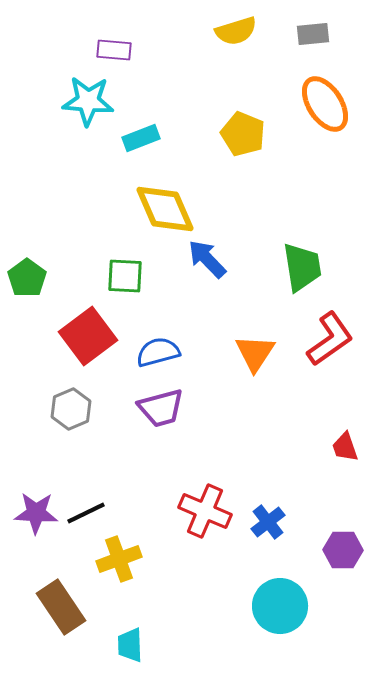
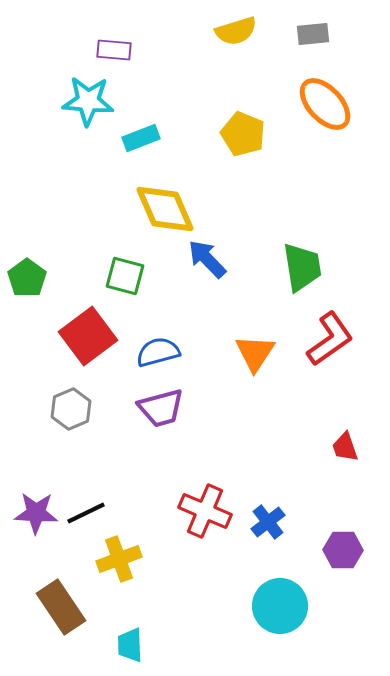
orange ellipse: rotated 10 degrees counterclockwise
green square: rotated 12 degrees clockwise
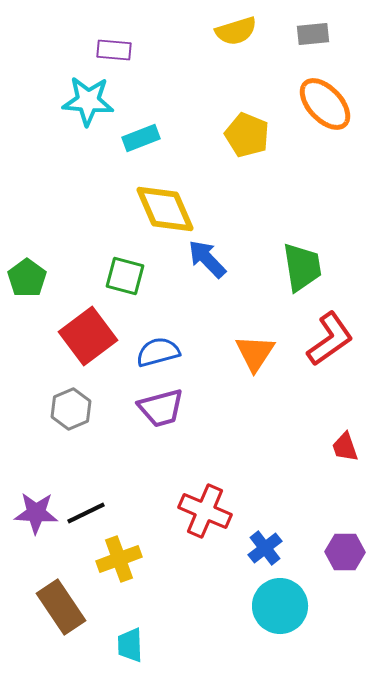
yellow pentagon: moved 4 px right, 1 px down
blue cross: moved 3 px left, 26 px down
purple hexagon: moved 2 px right, 2 px down
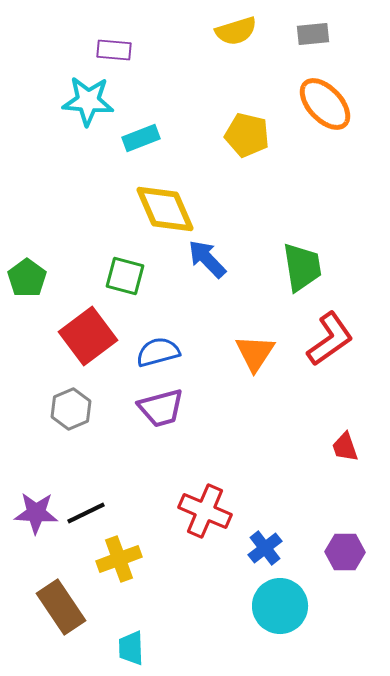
yellow pentagon: rotated 9 degrees counterclockwise
cyan trapezoid: moved 1 px right, 3 px down
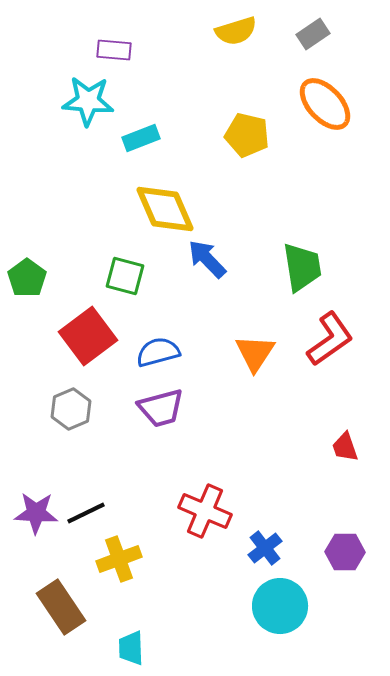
gray rectangle: rotated 28 degrees counterclockwise
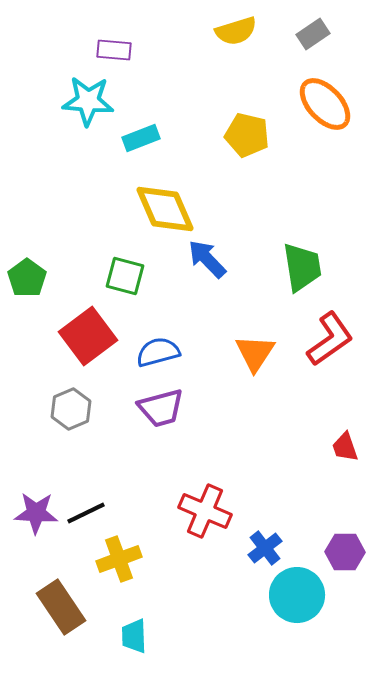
cyan circle: moved 17 px right, 11 px up
cyan trapezoid: moved 3 px right, 12 px up
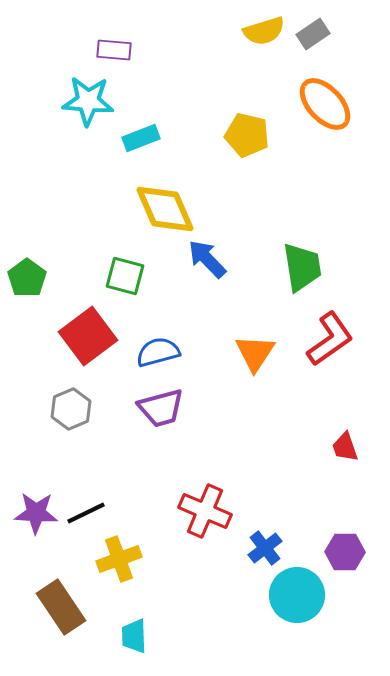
yellow semicircle: moved 28 px right
